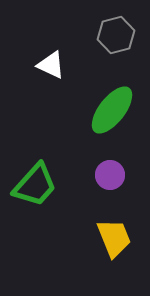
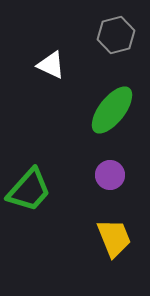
green trapezoid: moved 6 px left, 5 px down
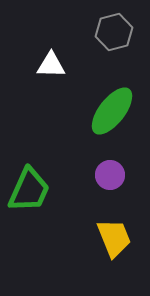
gray hexagon: moved 2 px left, 3 px up
white triangle: rotated 24 degrees counterclockwise
green ellipse: moved 1 px down
green trapezoid: rotated 18 degrees counterclockwise
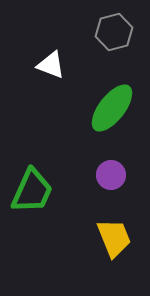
white triangle: rotated 20 degrees clockwise
green ellipse: moved 3 px up
purple circle: moved 1 px right
green trapezoid: moved 3 px right, 1 px down
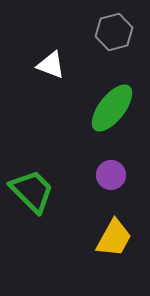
green trapezoid: rotated 69 degrees counterclockwise
yellow trapezoid: rotated 51 degrees clockwise
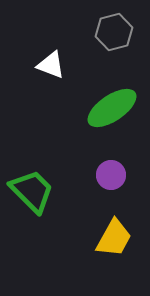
green ellipse: rotated 18 degrees clockwise
